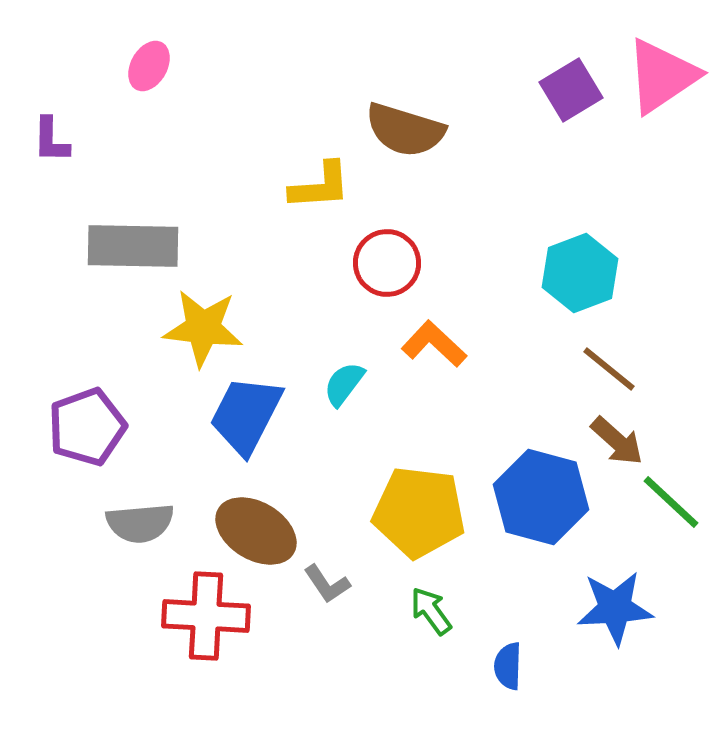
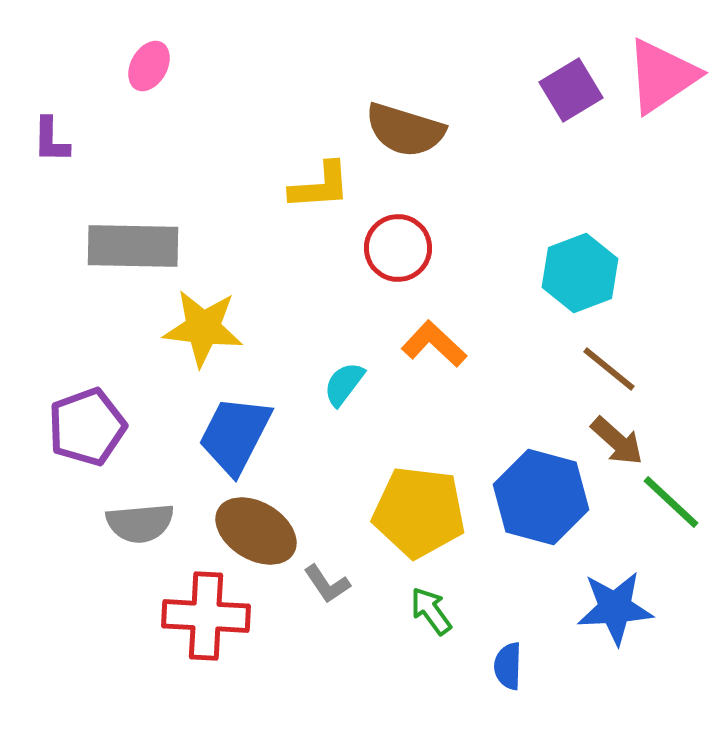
red circle: moved 11 px right, 15 px up
blue trapezoid: moved 11 px left, 20 px down
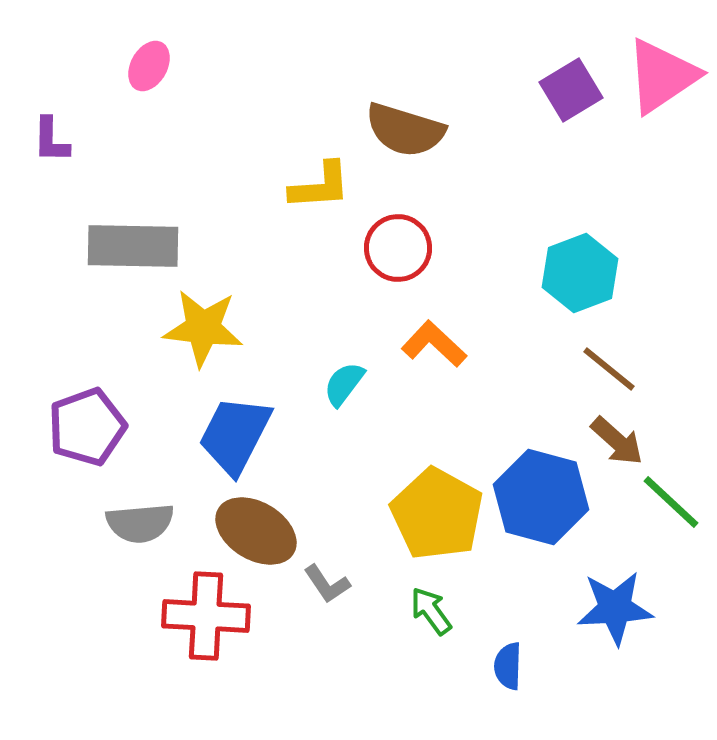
yellow pentagon: moved 18 px right, 2 px down; rotated 22 degrees clockwise
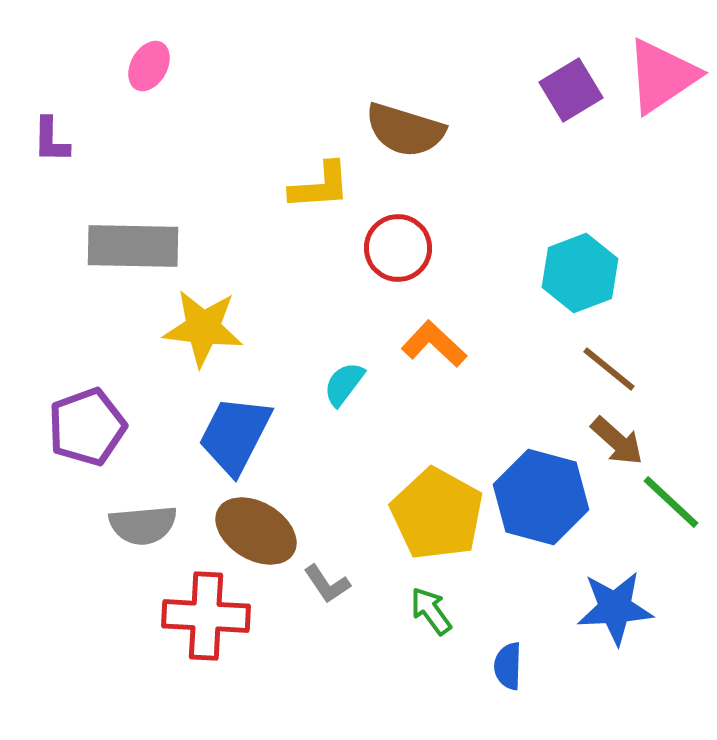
gray semicircle: moved 3 px right, 2 px down
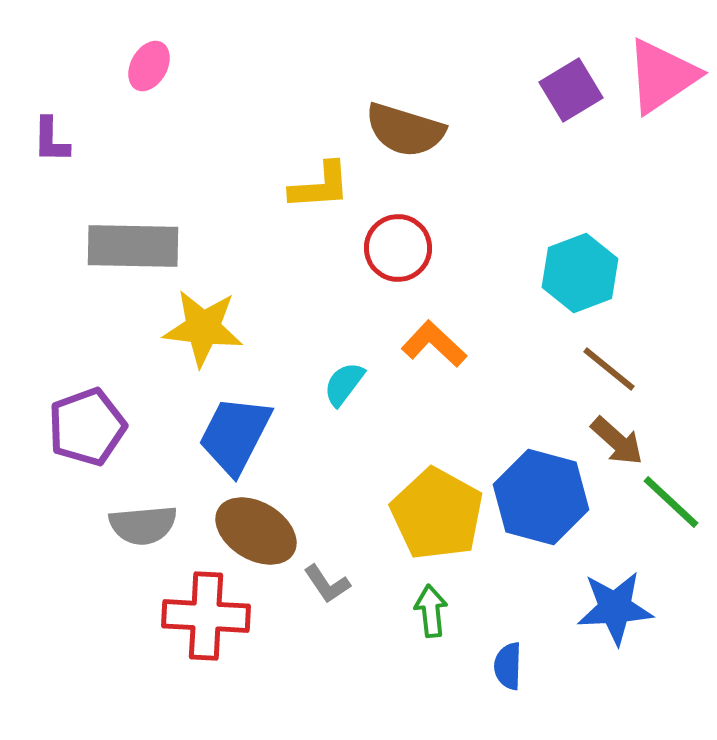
green arrow: rotated 30 degrees clockwise
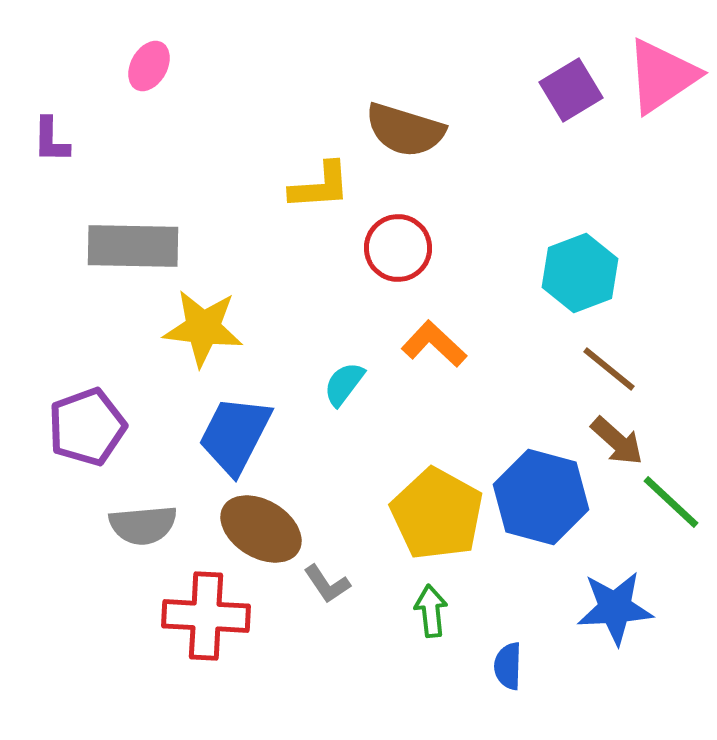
brown ellipse: moved 5 px right, 2 px up
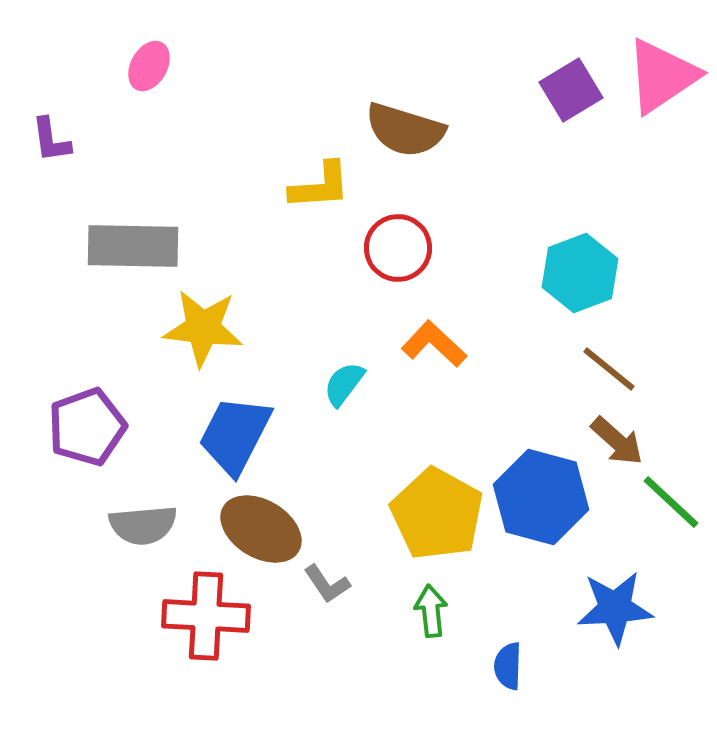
purple L-shape: rotated 9 degrees counterclockwise
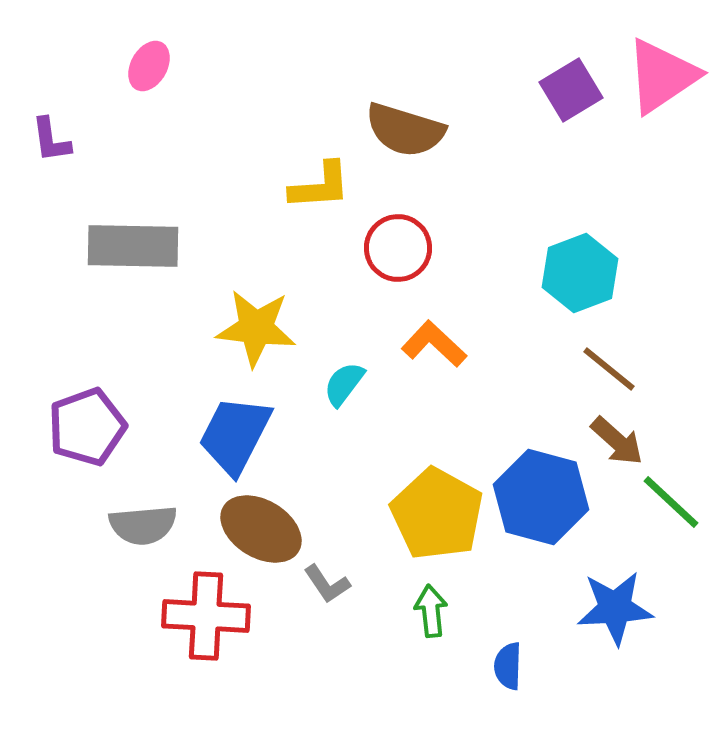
yellow star: moved 53 px right
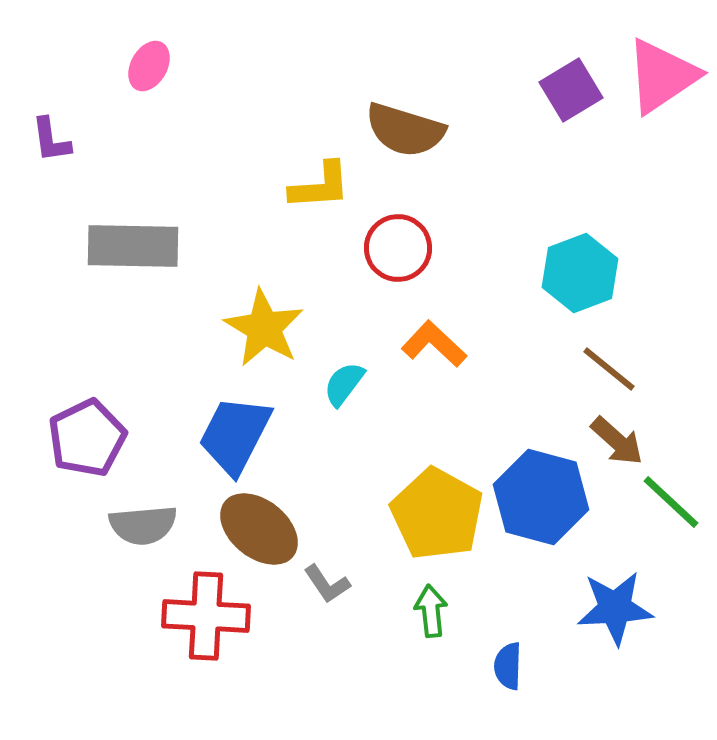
yellow star: moved 8 px right; rotated 24 degrees clockwise
purple pentagon: moved 11 px down; rotated 6 degrees counterclockwise
brown ellipse: moved 2 px left; rotated 8 degrees clockwise
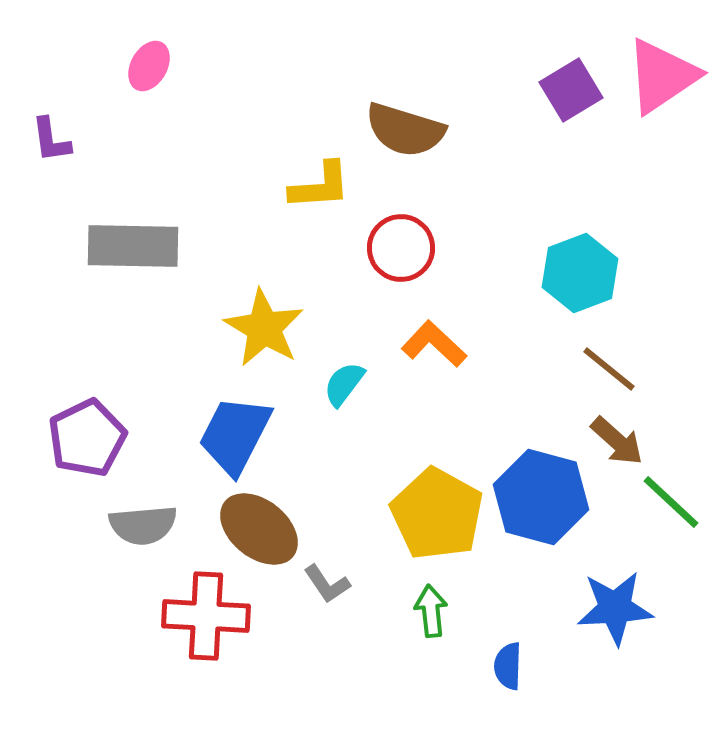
red circle: moved 3 px right
